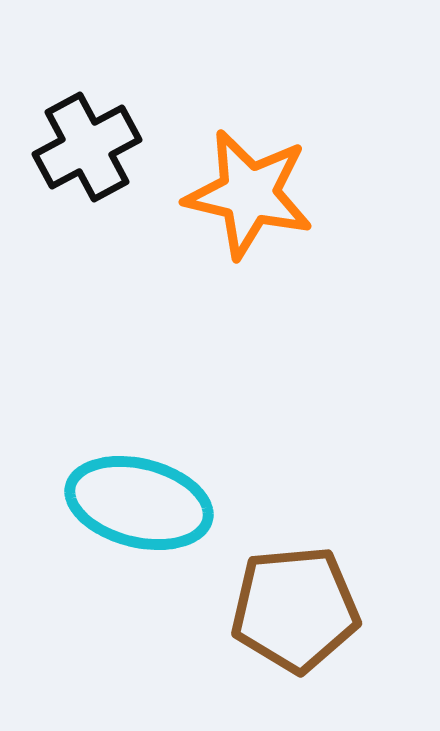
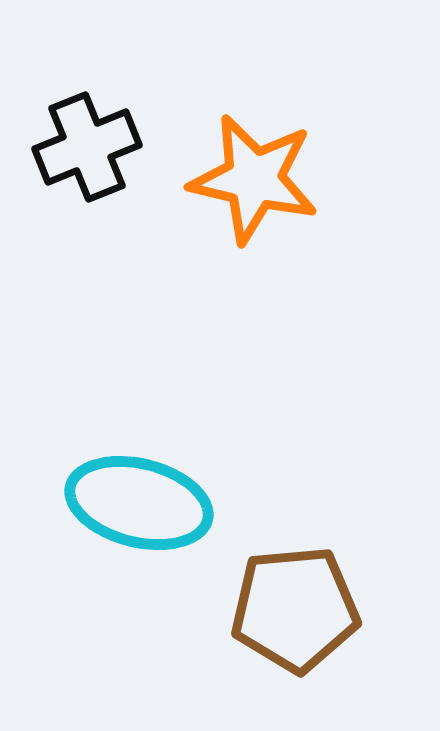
black cross: rotated 6 degrees clockwise
orange star: moved 5 px right, 15 px up
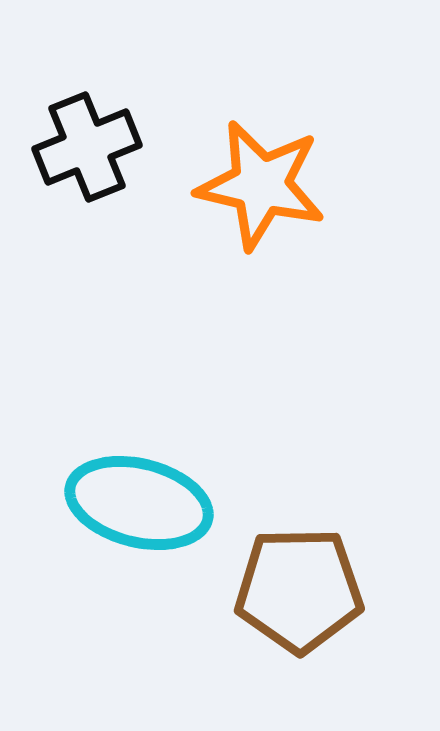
orange star: moved 7 px right, 6 px down
brown pentagon: moved 4 px right, 19 px up; rotated 4 degrees clockwise
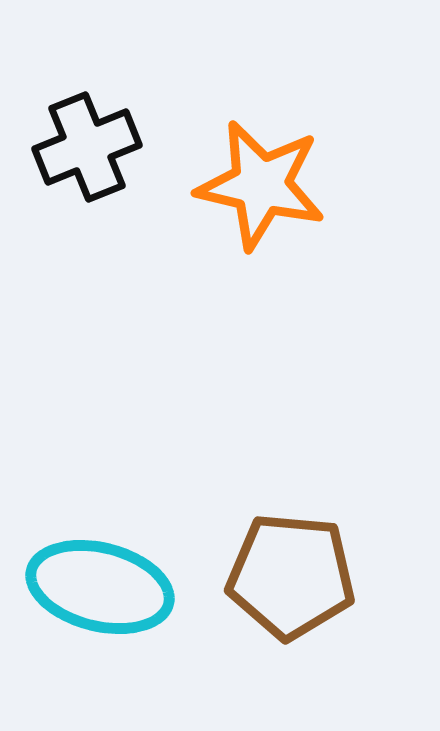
cyan ellipse: moved 39 px left, 84 px down
brown pentagon: moved 8 px left, 14 px up; rotated 6 degrees clockwise
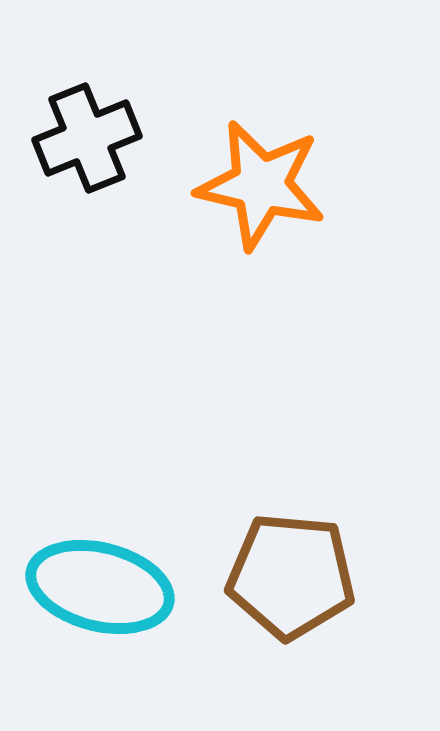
black cross: moved 9 px up
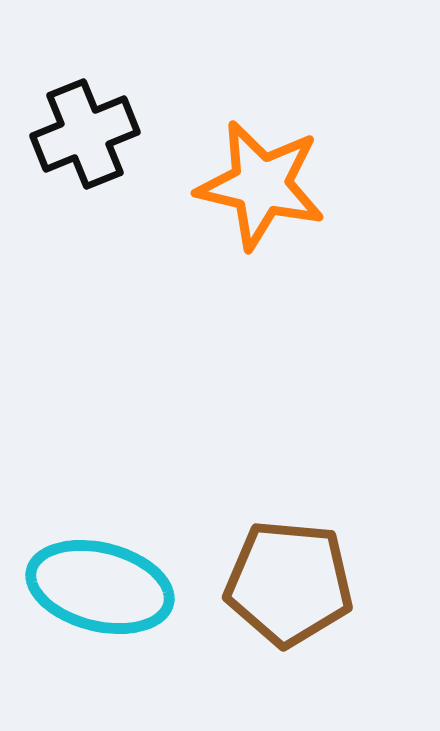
black cross: moved 2 px left, 4 px up
brown pentagon: moved 2 px left, 7 px down
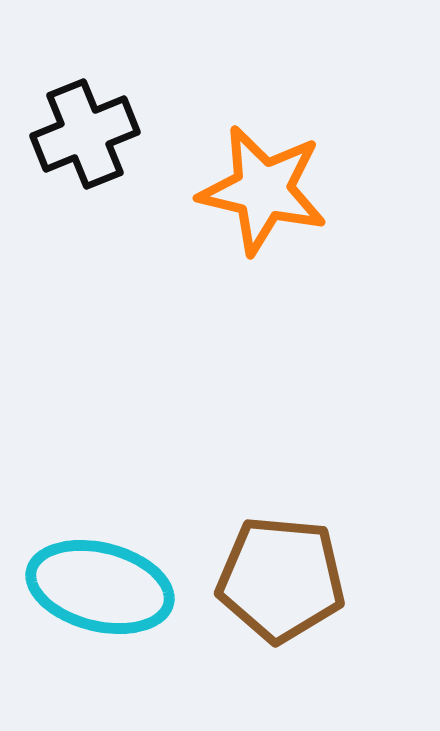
orange star: moved 2 px right, 5 px down
brown pentagon: moved 8 px left, 4 px up
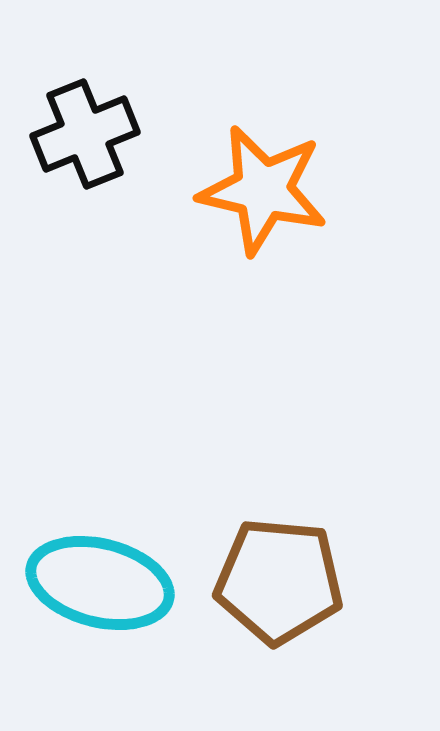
brown pentagon: moved 2 px left, 2 px down
cyan ellipse: moved 4 px up
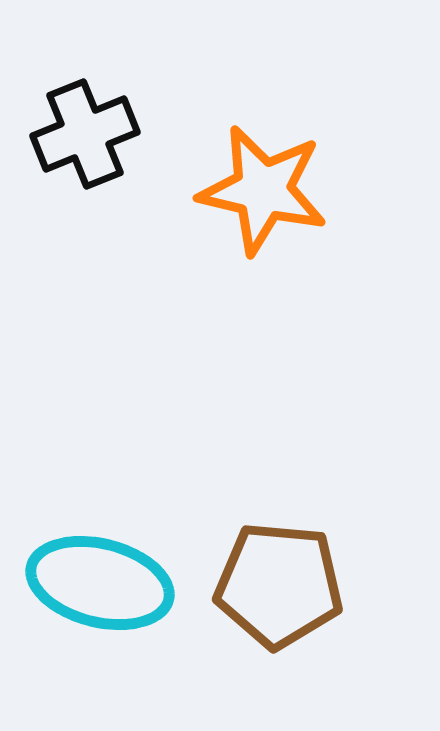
brown pentagon: moved 4 px down
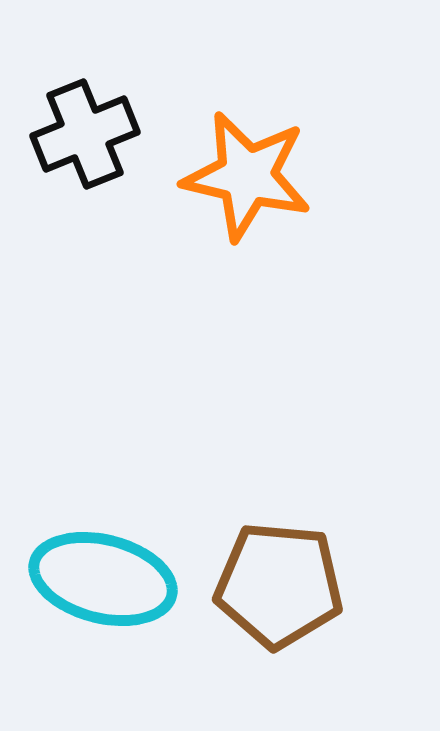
orange star: moved 16 px left, 14 px up
cyan ellipse: moved 3 px right, 4 px up
